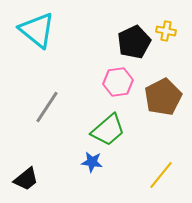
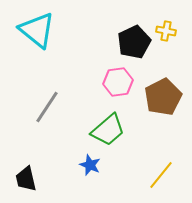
blue star: moved 2 px left, 3 px down; rotated 15 degrees clockwise
black trapezoid: rotated 116 degrees clockwise
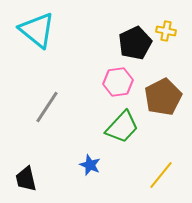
black pentagon: moved 1 px right, 1 px down
green trapezoid: moved 14 px right, 3 px up; rotated 6 degrees counterclockwise
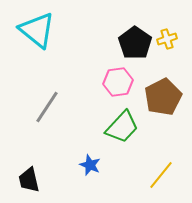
yellow cross: moved 1 px right, 8 px down; rotated 30 degrees counterclockwise
black pentagon: rotated 12 degrees counterclockwise
black trapezoid: moved 3 px right, 1 px down
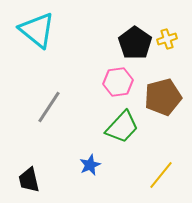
brown pentagon: rotated 12 degrees clockwise
gray line: moved 2 px right
blue star: rotated 25 degrees clockwise
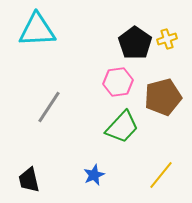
cyan triangle: rotated 42 degrees counterclockwise
blue star: moved 4 px right, 10 px down
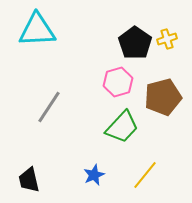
pink hexagon: rotated 8 degrees counterclockwise
yellow line: moved 16 px left
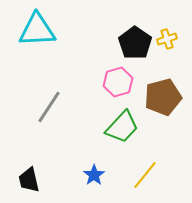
blue star: rotated 10 degrees counterclockwise
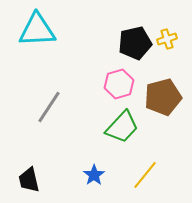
black pentagon: rotated 24 degrees clockwise
pink hexagon: moved 1 px right, 2 px down
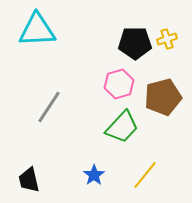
black pentagon: rotated 12 degrees clockwise
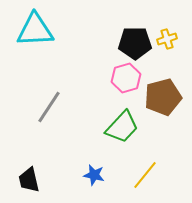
cyan triangle: moved 2 px left
pink hexagon: moved 7 px right, 6 px up
blue star: rotated 25 degrees counterclockwise
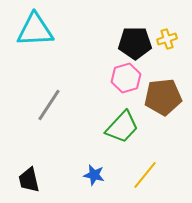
brown pentagon: rotated 9 degrees clockwise
gray line: moved 2 px up
